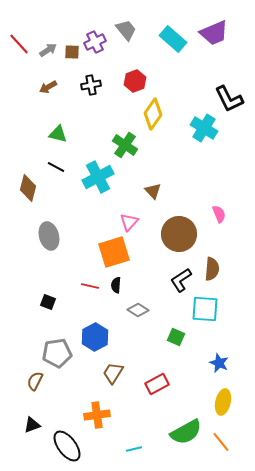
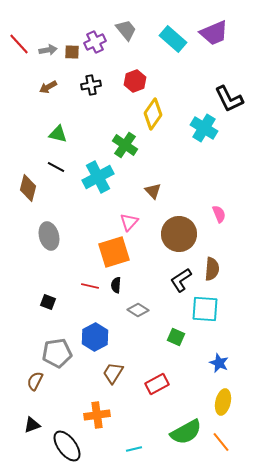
gray arrow at (48, 50): rotated 24 degrees clockwise
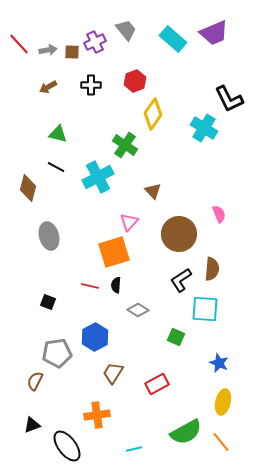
black cross at (91, 85): rotated 12 degrees clockwise
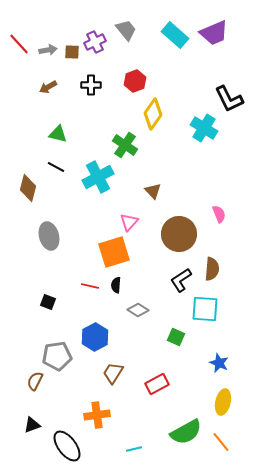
cyan rectangle at (173, 39): moved 2 px right, 4 px up
gray pentagon at (57, 353): moved 3 px down
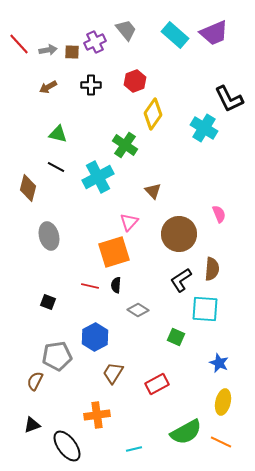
orange line at (221, 442): rotated 25 degrees counterclockwise
